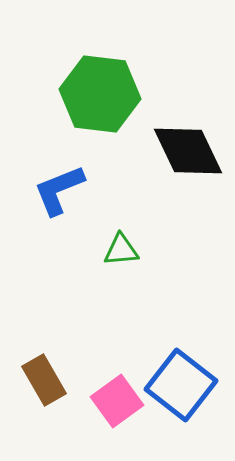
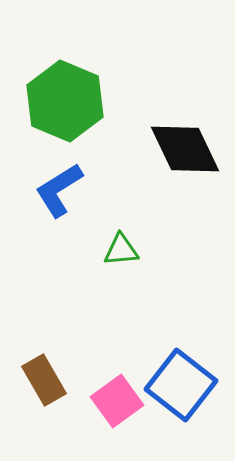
green hexagon: moved 35 px left, 7 px down; rotated 16 degrees clockwise
black diamond: moved 3 px left, 2 px up
blue L-shape: rotated 10 degrees counterclockwise
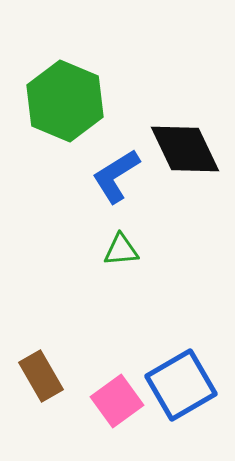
blue L-shape: moved 57 px right, 14 px up
brown rectangle: moved 3 px left, 4 px up
blue square: rotated 22 degrees clockwise
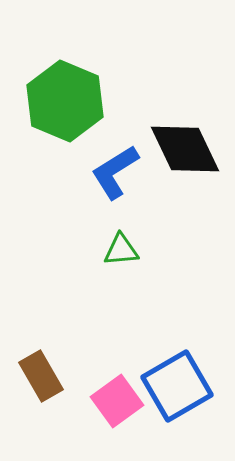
blue L-shape: moved 1 px left, 4 px up
blue square: moved 4 px left, 1 px down
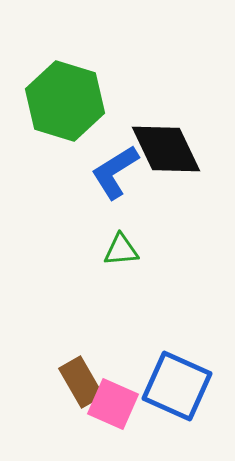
green hexagon: rotated 6 degrees counterclockwise
black diamond: moved 19 px left
brown rectangle: moved 40 px right, 6 px down
blue square: rotated 36 degrees counterclockwise
pink square: moved 4 px left, 3 px down; rotated 30 degrees counterclockwise
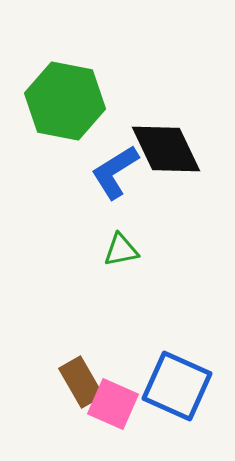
green hexagon: rotated 6 degrees counterclockwise
green triangle: rotated 6 degrees counterclockwise
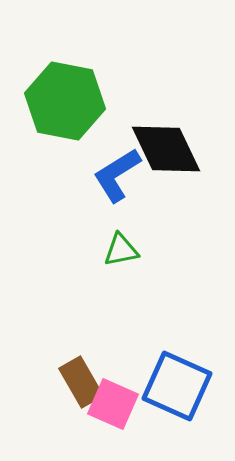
blue L-shape: moved 2 px right, 3 px down
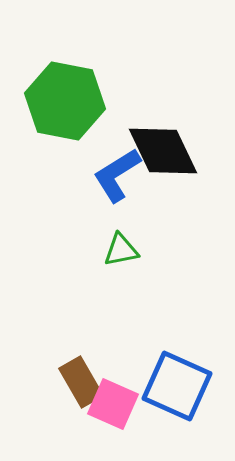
black diamond: moved 3 px left, 2 px down
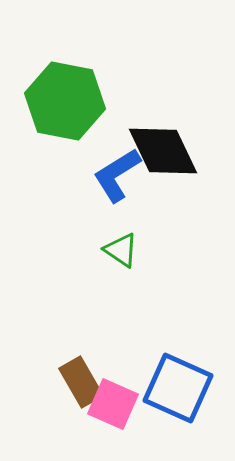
green triangle: rotated 45 degrees clockwise
blue square: moved 1 px right, 2 px down
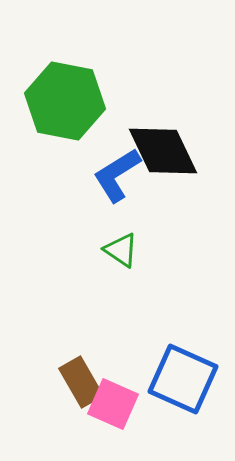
blue square: moved 5 px right, 9 px up
